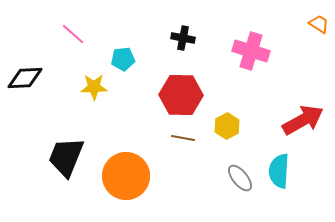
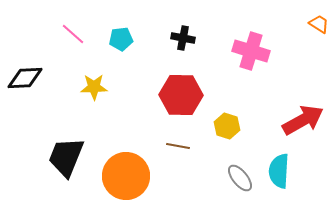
cyan pentagon: moved 2 px left, 20 px up
yellow hexagon: rotated 15 degrees counterclockwise
brown line: moved 5 px left, 8 px down
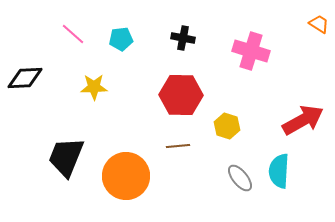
brown line: rotated 15 degrees counterclockwise
